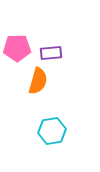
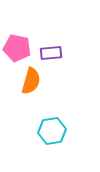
pink pentagon: rotated 12 degrees clockwise
orange semicircle: moved 7 px left
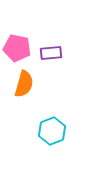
orange semicircle: moved 7 px left, 3 px down
cyan hexagon: rotated 12 degrees counterclockwise
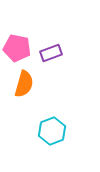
purple rectangle: rotated 15 degrees counterclockwise
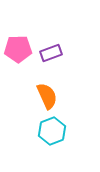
pink pentagon: moved 1 px right, 1 px down; rotated 12 degrees counterclockwise
orange semicircle: moved 23 px right, 12 px down; rotated 40 degrees counterclockwise
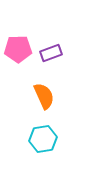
orange semicircle: moved 3 px left
cyan hexagon: moved 9 px left, 8 px down; rotated 12 degrees clockwise
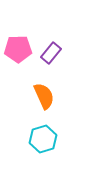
purple rectangle: rotated 30 degrees counterclockwise
cyan hexagon: rotated 8 degrees counterclockwise
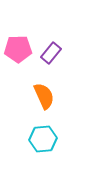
cyan hexagon: rotated 12 degrees clockwise
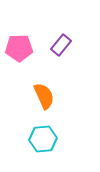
pink pentagon: moved 1 px right, 1 px up
purple rectangle: moved 10 px right, 8 px up
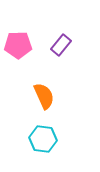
pink pentagon: moved 1 px left, 3 px up
cyan hexagon: rotated 12 degrees clockwise
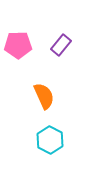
cyan hexagon: moved 7 px right, 1 px down; rotated 20 degrees clockwise
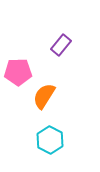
pink pentagon: moved 27 px down
orange semicircle: rotated 124 degrees counterclockwise
